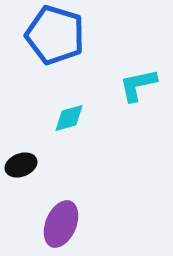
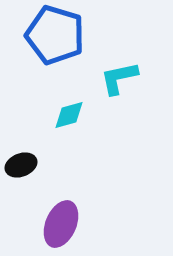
cyan L-shape: moved 19 px left, 7 px up
cyan diamond: moved 3 px up
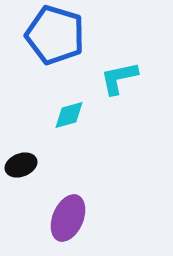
purple ellipse: moved 7 px right, 6 px up
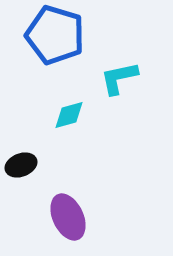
purple ellipse: moved 1 px up; rotated 48 degrees counterclockwise
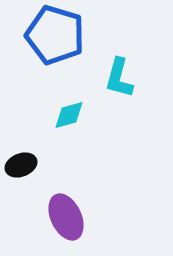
cyan L-shape: rotated 63 degrees counterclockwise
purple ellipse: moved 2 px left
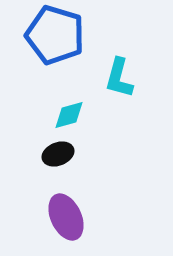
black ellipse: moved 37 px right, 11 px up
